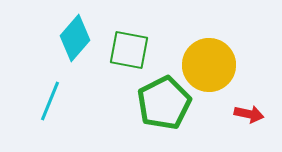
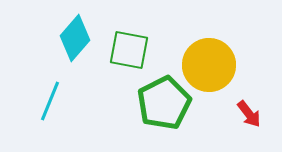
red arrow: rotated 40 degrees clockwise
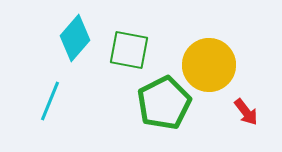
red arrow: moved 3 px left, 2 px up
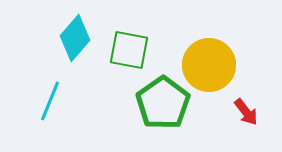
green pentagon: moved 1 px left; rotated 8 degrees counterclockwise
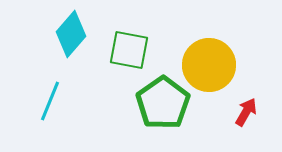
cyan diamond: moved 4 px left, 4 px up
red arrow: rotated 112 degrees counterclockwise
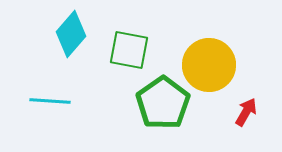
cyan line: rotated 72 degrees clockwise
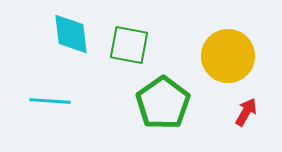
cyan diamond: rotated 48 degrees counterclockwise
green square: moved 5 px up
yellow circle: moved 19 px right, 9 px up
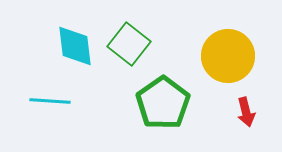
cyan diamond: moved 4 px right, 12 px down
green square: moved 1 px up; rotated 27 degrees clockwise
red arrow: rotated 136 degrees clockwise
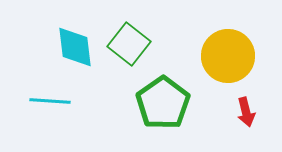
cyan diamond: moved 1 px down
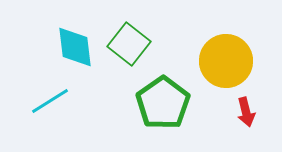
yellow circle: moved 2 px left, 5 px down
cyan line: rotated 36 degrees counterclockwise
